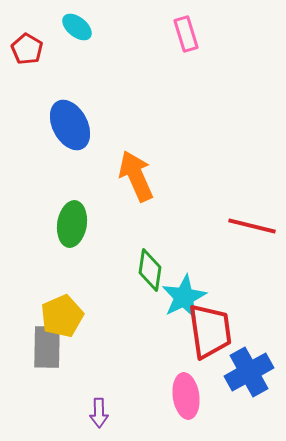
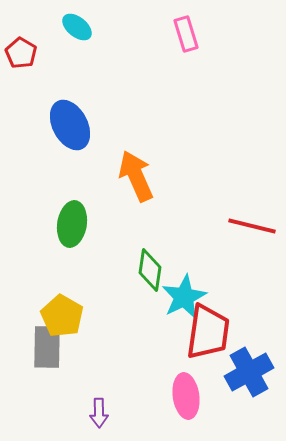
red pentagon: moved 6 px left, 4 px down
yellow pentagon: rotated 18 degrees counterclockwise
red trapezoid: moved 2 px left, 1 px down; rotated 16 degrees clockwise
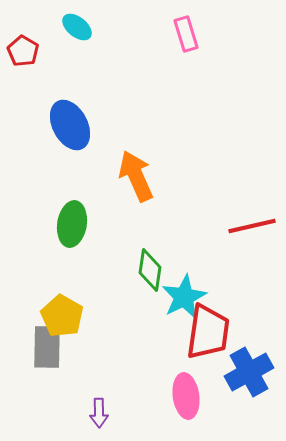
red pentagon: moved 2 px right, 2 px up
red line: rotated 27 degrees counterclockwise
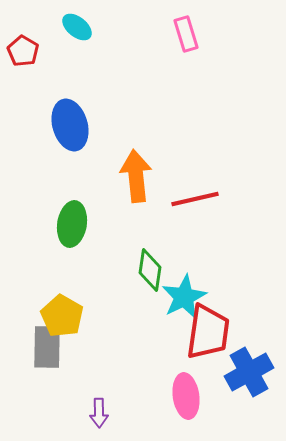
blue ellipse: rotated 12 degrees clockwise
orange arrow: rotated 18 degrees clockwise
red line: moved 57 px left, 27 px up
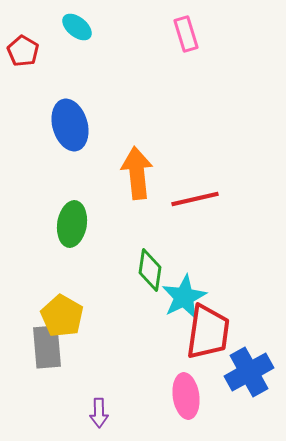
orange arrow: moved 1 px right, 3 px up
gray rectangle: rotated 6 degrees counterclockwise
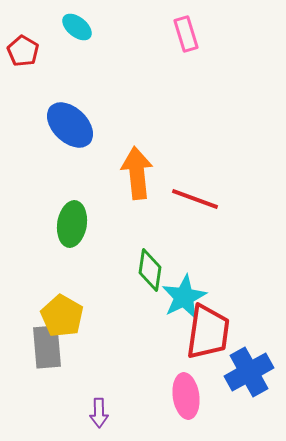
blue ellipse: rotated 30 degrees counterclockwise
red line: rotated 33 degrees clockwise
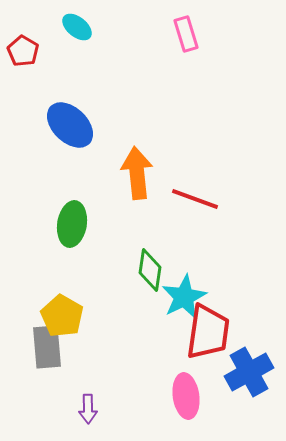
purple arrow: moved 11 px left, 4 px up
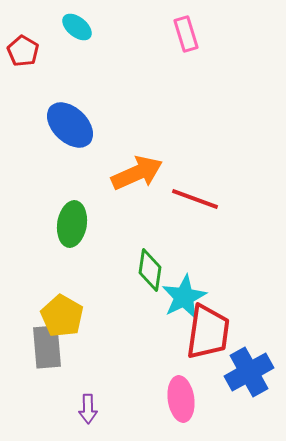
orange arrow: rotated 72 degrees clockwise
pink ellipse: moved 5 px left, 3 px down
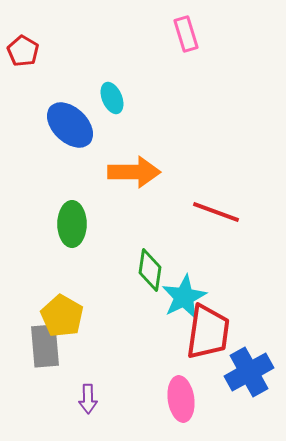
cyan ellipse: moved 35 px right, 71 px down; rotated 28 degrees clockwise
orange arrow: moved 3 px left, 1 px up; rotated 24 degrees clockwise
red line: moved 21 px right, 13 px down
green ellipse: rotated 9 degrees counterclockwise
gray rectangle: moved 2 px left, 1 px up
purple arrow: moved 10 px up
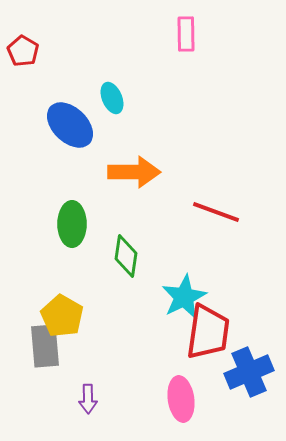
pink rectangle: rotated 16 degrees clockwise
green diamond: moved 24 px left, 14 px up
blue cross: rotated 6 degrees clockwise
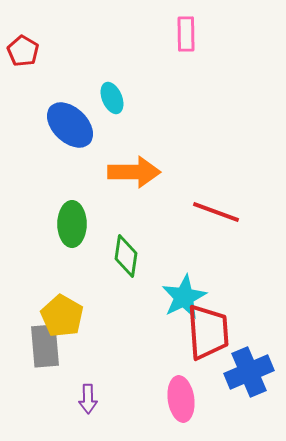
red trapezoid: rotated 12 degrees counterclockwise
